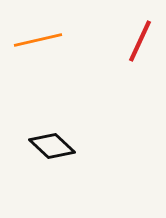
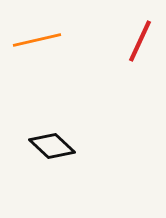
orange line: moved 1 px left
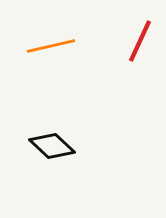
orange line: moved 14 px right, 6 px down
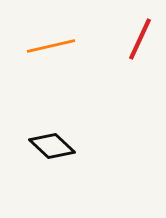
red line: moved 2 px up
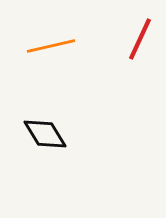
black diamond: moved 7 px left, 12 px up; rotated 15 degrees clockwise
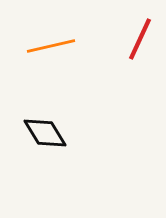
black diamond: moved 1 px up
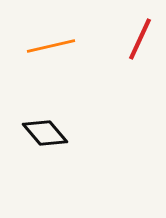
black diamond: rotated 9 degrees counterclockwise
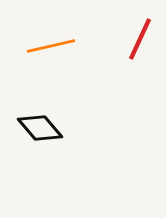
black diamond: moved 5 px left, 5 px up
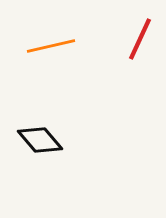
black diamond: moved 12 px down
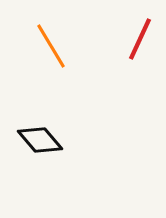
orange line: rotated 72 degrees clockwise
